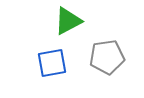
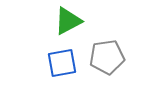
blue square: moved 10 px right
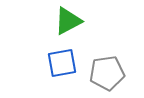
gray pentagon: moved 16 px down
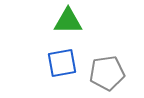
green triangle: rotated 28 degrees clockwise
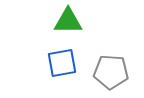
gray pentagon: moved 4 px right, 1 px up; rotated 12 degrees clockwise
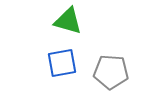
green triangle: rotated 16 degrees clockwise
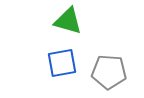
gray pentagon: moved 2 px left
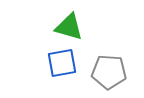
green triangle: moved 1 px right, 6 px down
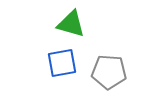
green triangle: moved 2 px right, 3 px up
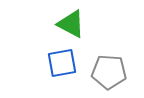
green triangle: rotated 12 degrees clockwise
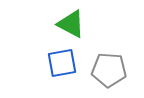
gray pentagon: moved 2 px up
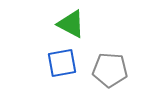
gray pentagon: moved 1 px right
